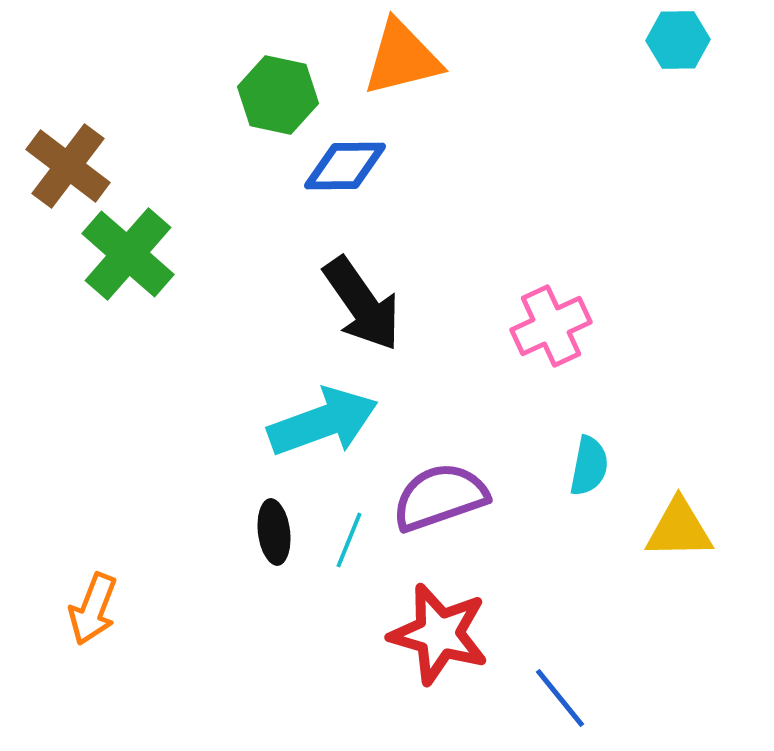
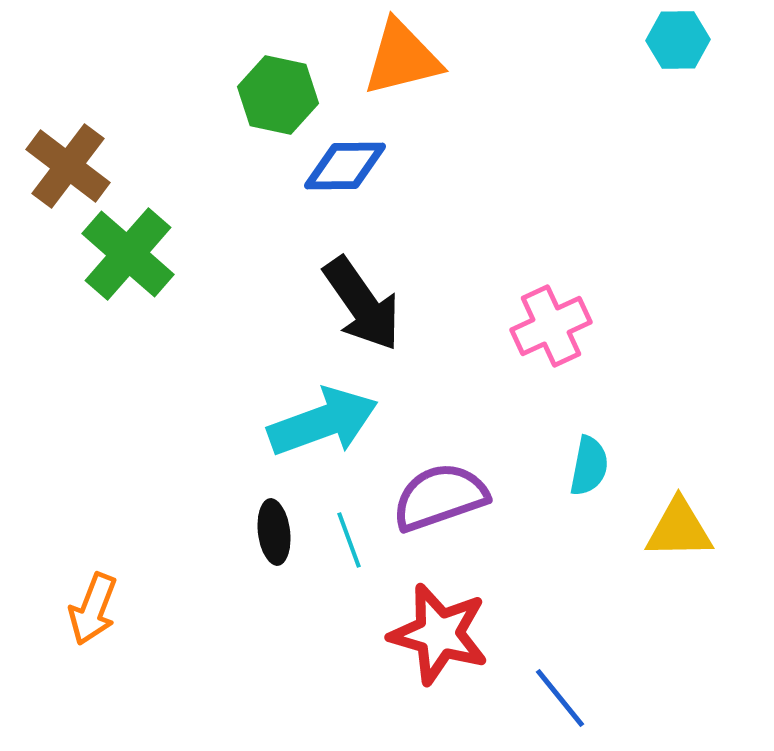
cyan line: rotated 42 degrees counterclockwise
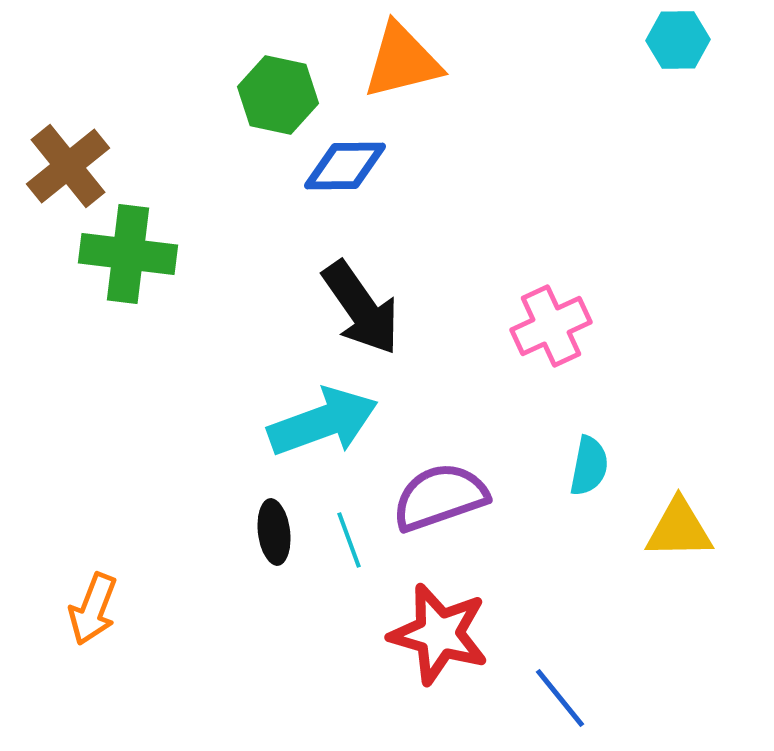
orange triangle: moved 3 px down
brown cross: rotated 14 degrees clockwise
green cross: rotated 34 degrees counterclockwise
black arrow: moved 1 px left, 4 px down
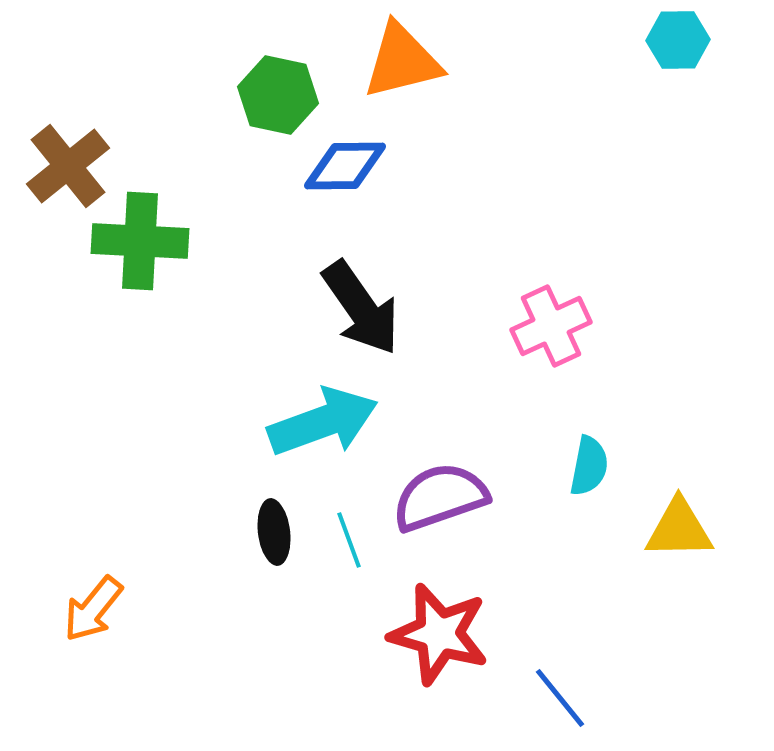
green cross: moved 12 px right, 13 px up; rotated 4 degrees counterclockwise
orange arrow: rotated 18 degrees clockwise
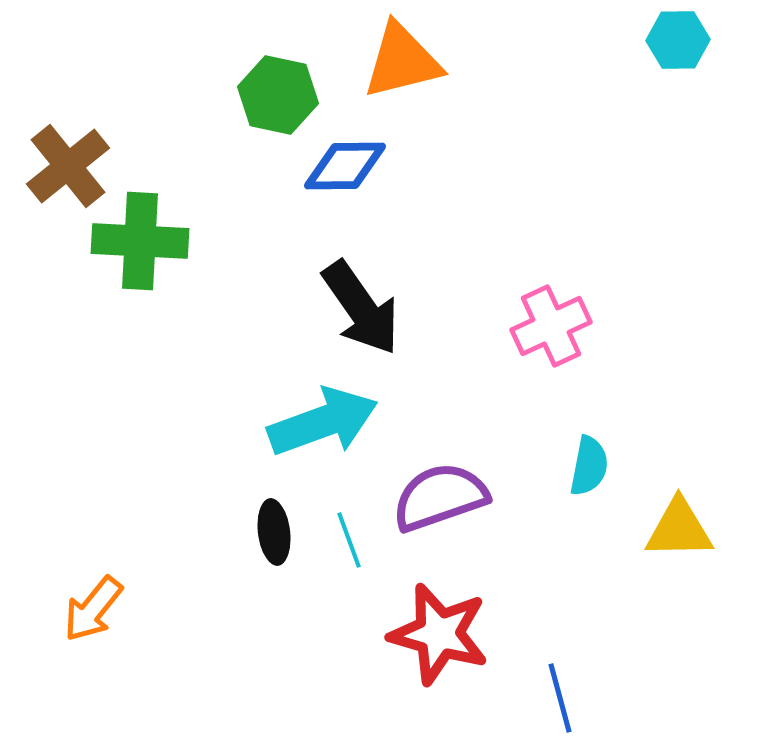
blue line: rotated 24 degrees clockwise
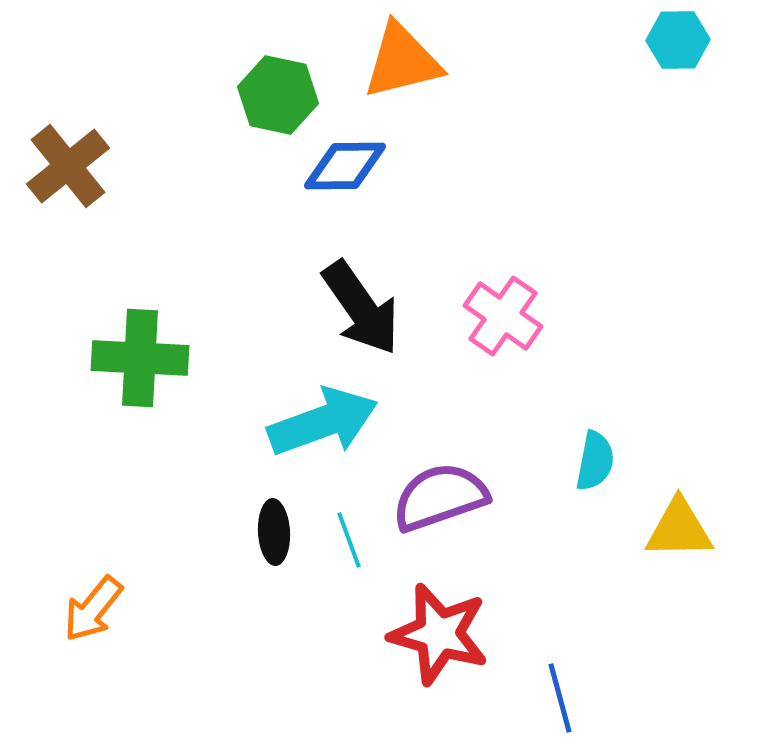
green cross: moved 117 px down
pink cross: moved 48 px left, 10 px up; rotated 30 degrees counterclockwise
cyan semicircle: moved 6 px right, 5 px up
black ellipse: rotated 4 degrees clockwise
